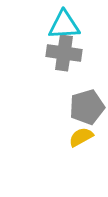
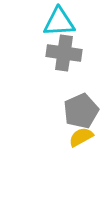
cyan triangle: moved 5 px left, 3 px up
gray pentagon: moved 6 px left, 4 px down; rotated 8 degrees counterclockwise
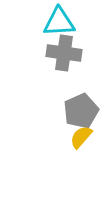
yellow semicircle: rotated 20 degrees counterclockwise
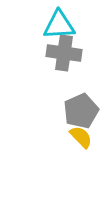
cyan triangle: moved 3 px down
yellow semicircle: rotated 95 degrees clockwise
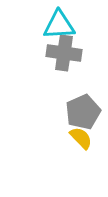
gray pentagon: moved 2 px right, 1 px down
yellow semicircle: moved 1 px down
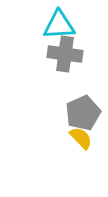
gray cross: moved 1 px right, 1 px down
gray pentagon: moved 1 px down
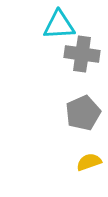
gray cross: moved 17 px right
yellow semicircle: moved 8 px right, 24 px down; rotated 65 degrees counterclockwise
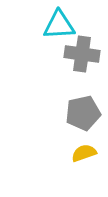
gray pentagon: rotated 12 degrees clockwise
yellow semicircle: moved 5 px left, 9 px up
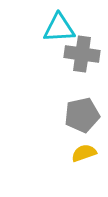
cyan triangle: moved 3 px down
gray pentagon: moved 1 px left, 2 px down
